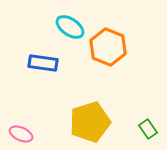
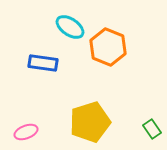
green rectangle: moved 4 px right
pink ellipse: moved 5 px right, 2 px up; rotated 45 degrees counterclockwise
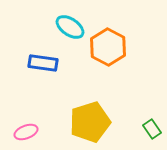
orange hexagon: rotated 6 degrees clockwise
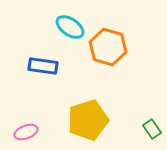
orange hexagon: rotated 12 degrees counterclockwise
blue rectangle: moved 3 px down
yellow pentagon: moved 2 px left, 2 px up
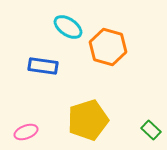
cyan ellipse: moved 2 px left
green rectangle: moved 1 px left, 1 px down; rotated 12 degrees counterclockwise
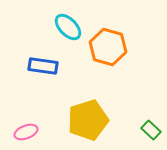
cyan ellipse: rotated 12 degrees clockwise
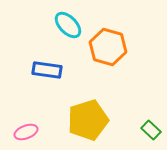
cyan ellipse: moved 2 px up
blue rectangle: moved 4 px right, 4 px down
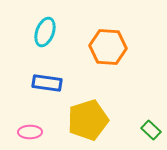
cyan ellipse: moved 23 px left, 7 px down; rotated 64 degrees clockwise
orange hexagon: rotated 12 degrees counterclockwise
blue rectangle: moved 13 px down
pink ellipse: moved 4 px right; rotated 20 degrees clockwise
